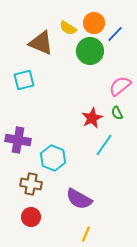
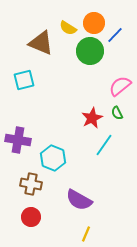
blue line: moved 1 px down
purple semicircle: moved 1 px down
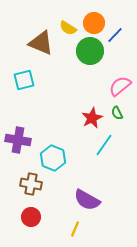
purple semicircle: moved 8 px right
yellow line: moved 11 px left, 5 px up
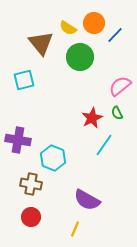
brown triangle: rotated 28 degrees clockwise
green circle: moved 10 px left, 6 px down
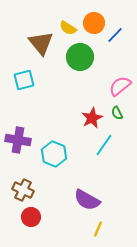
cyan hexagon: moved 1 px right, 4 px up
brown cross: moved 8 px left, 6 px down; rotated 15 degrees clockwise
yellow line: moved 23 px right
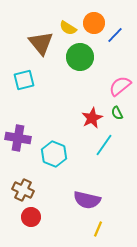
purple cross: moved 2 px up
purple semicircle: rotated 16 degrees counterclockwise
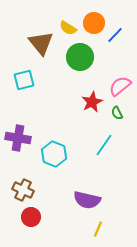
red star: moved 16 px up
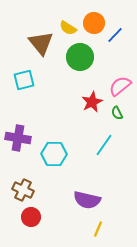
cyan hexagon: rotated 20 degrees counterclockwise
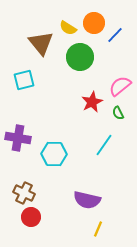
green semicircle: moved 1 px right
brown cross: moved 1 px right, 3 px down
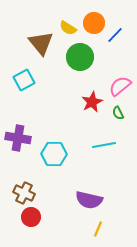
cyan square: rotated 15 degrees counterclockwise
cyan line: rotated 45 degrees clockwise
purple semicircle: moved 2 px right
